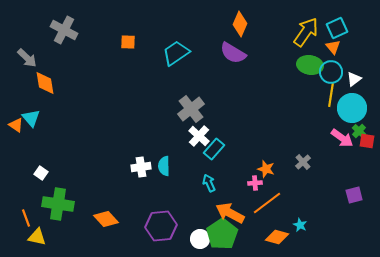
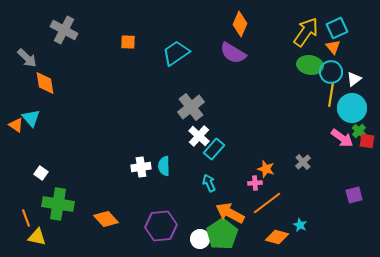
gray cross at (191, 109): moved 2 px up
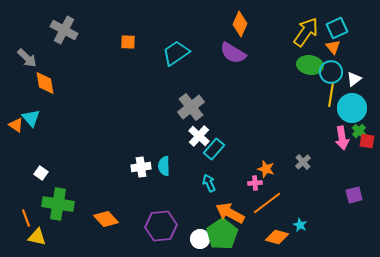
pink arrow at (342, 138): rotated 45 degrees clockwise
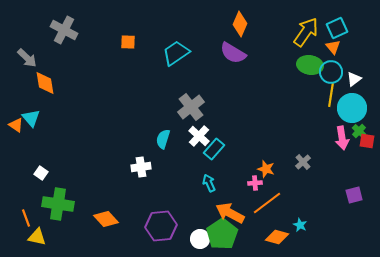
cyan semicircle at (164, 166): moved 1 px left, 27 px up; rotated 18 degrees clockwise
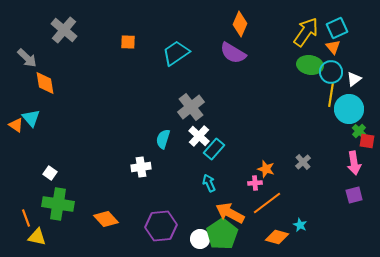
gray cross at (64, 30): rotated 12 degrees clockwise
cyan circle at (352, 108): moved 3 px left, 1 px down
pink arrow at (342, 138): moved 12 px right, 25 px down
white square at (41, 173): moved 9 px right
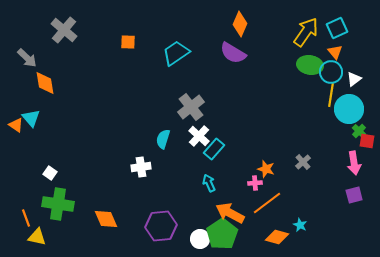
orange triangle at (333, 47): moved 2 px right, 5 px down
orange diamond at (106, 219): rotated 20 degrees clockwise
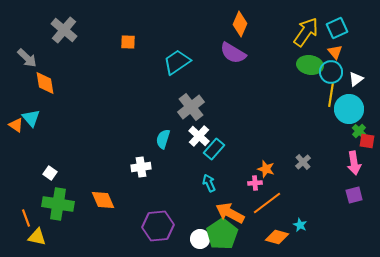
cyan trapezoid at (176, 53): moved 1 px right, 9 px down
white triangle at (354, 79): moved 2 px right
orange diamond at (106, 219): moved 3 px left, 19 px up
purple hexagon at (161, 226): moved 3 px left
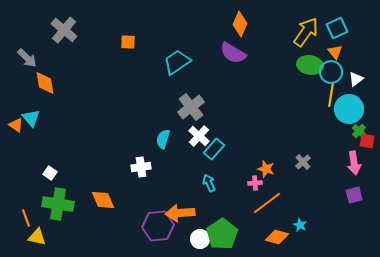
orange arrow at (230, 213): moved 50 px left; rotated 32 degrees counterclockwise
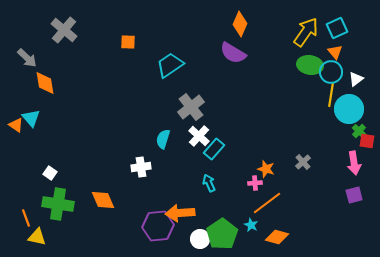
cyan trapezoid at (177, 62): moved 7 px left, 3 px down
cyan star at (300, 225): moved 49 px left
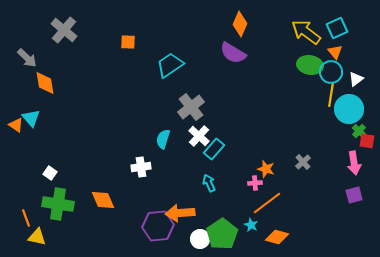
yellow arrow at (306, 32): rotated 88 degrees counterclockwise
